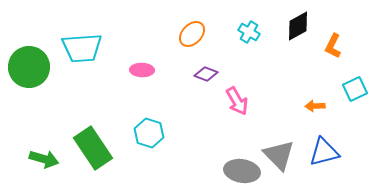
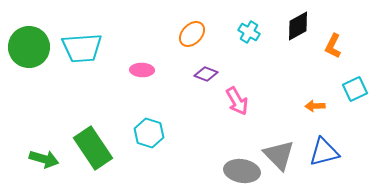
green circle: moved 20 px up
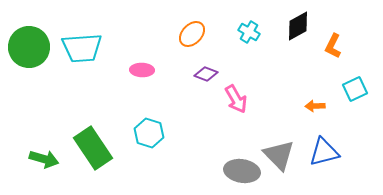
pink arrow: moved 1 px left, 2 px up
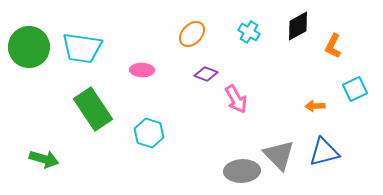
cyan trapezoid: rotated 12 degrees clockwise
green rectangle: moved 39 px up
gray ellipse: rotated 12 degrees counterclockwise
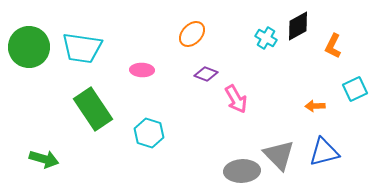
cyan cross: moved 17 px right, 6 px down
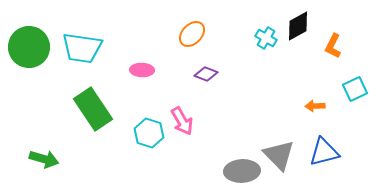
pink arrow: moved 54 px left, 22 px down
